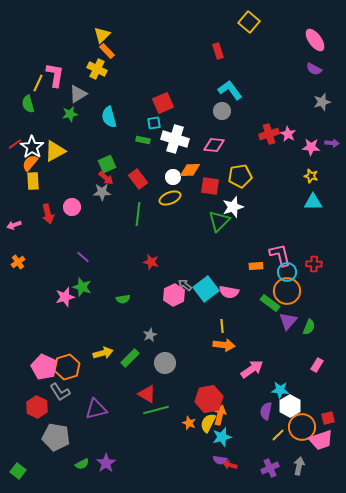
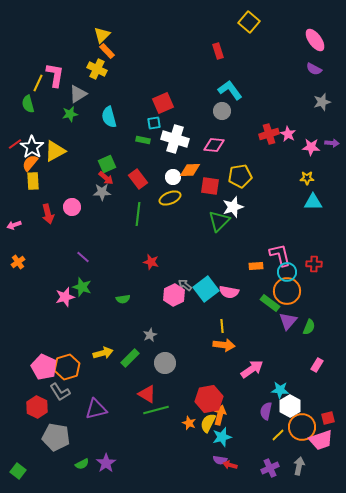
yellow star at (311, 176): moved 4 px left, 2 px down; rotated 16 degrees counterclockwise
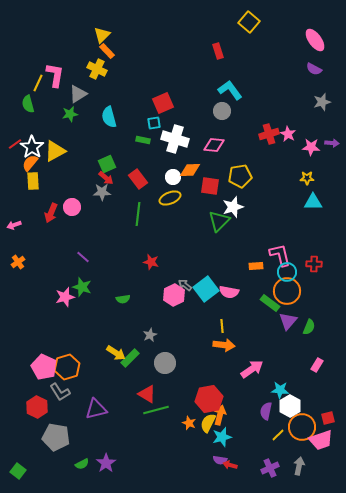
red arrow at (48, 214): moved 3 px right, 1 px up; rotated 36 degrees clockwise
yellow arrow at (103, 353): moved 13 px right; rotated 48 degrees clockwise
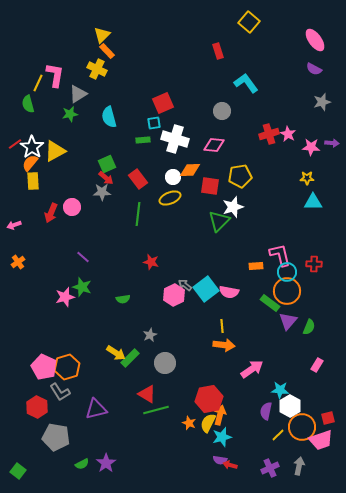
cyan L-shape at (230, 90): moved 16 px right, 7 px up
green rectangle at (143, 140): rotated 16 degrees counterclockwise
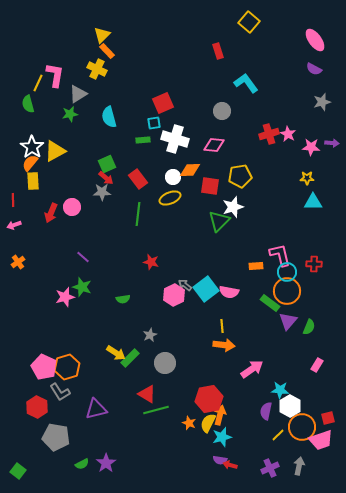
red line at (15, 144): moved 2 px left, 56 px down; rotated 56 degrees counterclockwise
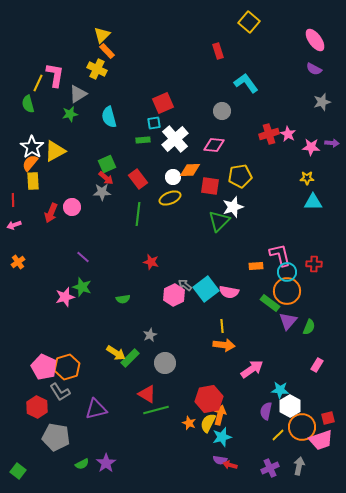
white cross at (175, 139): rotated 32 degrees clockwise
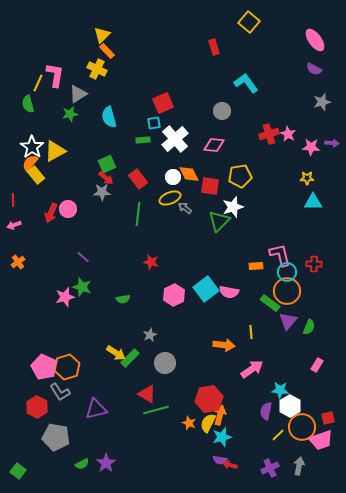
red rectangle at (218, 51): moved 4 px left, 4 px up
orange diamond at (190, 170): moved 1 px left, 4 px down; rotated 65 degrees clockwise
yellow rectangle at (33, 181): moved 3 px right, 6 px up; rotated 36 degrees counterclockwise
pink circle at (72, 207): moved 4 px left, 2 px down
gray arrow at (185, 285): moved 77 px up
yellow line at (222, 326): moved 29 px right, 6 px down
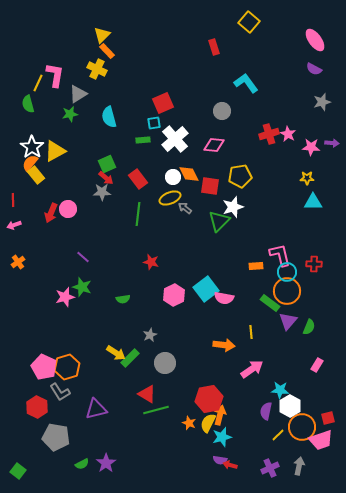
pink semicircle at (229, 292): moved 5 px left, 6 px down
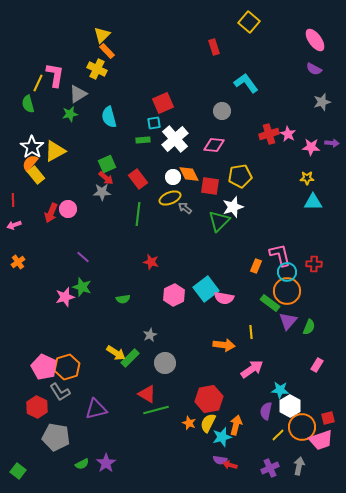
orange rectangle at (256, 266): rotated 64 degrees counterclockwise
orange arrow at (220, 415): moved 16 px right, 10 px down
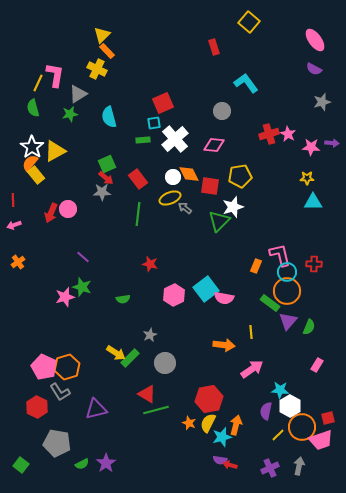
green semicircle at (28, 104): moved 5 px right, 4 px down
red star at (151, 262): moved 1 px left, 2 px down
gray pentagon at (56, 437): moved 1 px right, 6 px down
green square at (18, 471): moved 3 px right, 6 px up
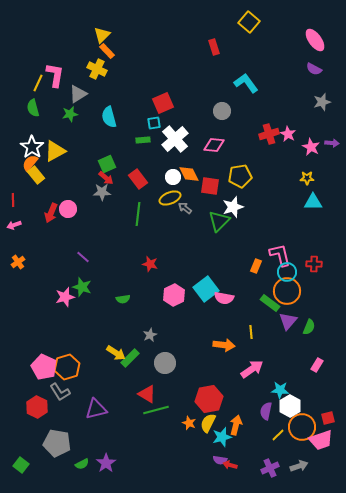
pink star at (311, 147): rotated 24 degrees clockwise
gray arrow at (299, 466): rotated 60 degrees clockwise
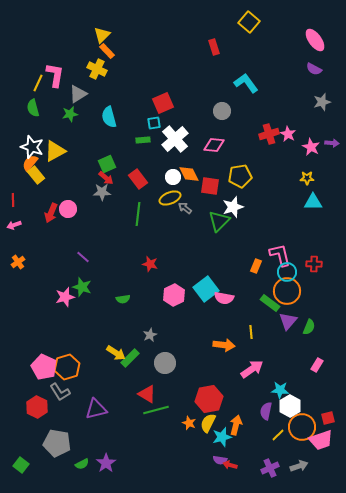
white star at (32, 147): rotated 15 degrees counterclockwise
